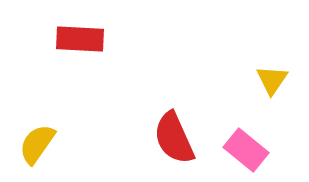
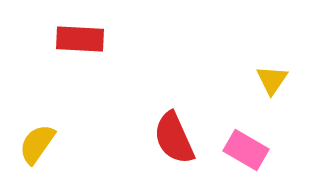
pink rectangle: rotated 9 degrees counterclockwise
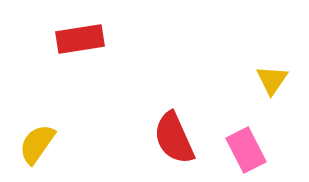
red rectangle: rotated 12 degrees counterclockwise
pink rectangle: rotated 33 degrees clockwise
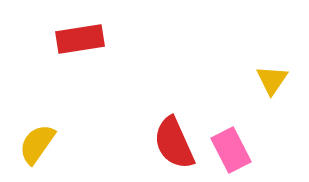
red semicircle: moved 5 px down
pink rectangle: moved 15 px left
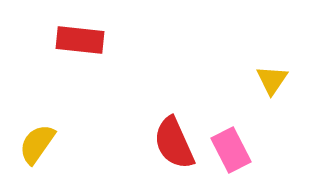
red rectangle: moved 1 px down; rotated 15 degrees clockwise
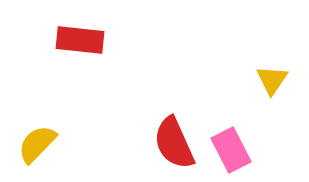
yellow semicircle: rotated 9 degrees clockwise
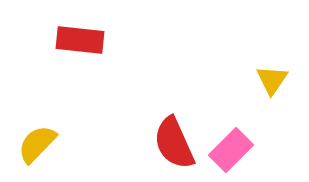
pink rectangle: rotated 72 degrees clockwise
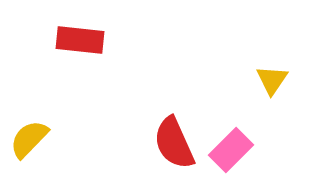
yellow semicircle: moved 8 px left, 5 px up
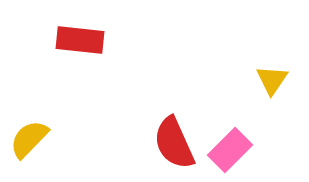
pink rectangle: moved 1 px left
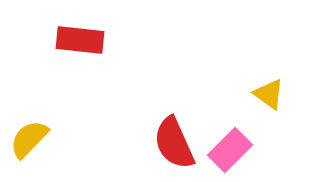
yellow triangle: moved 3 px left, 14 px down; rotated 28 degrees counterclockwise
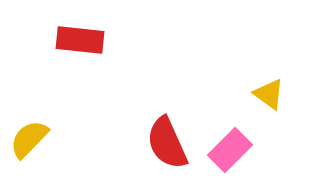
red semicircle: moved 7 px left
